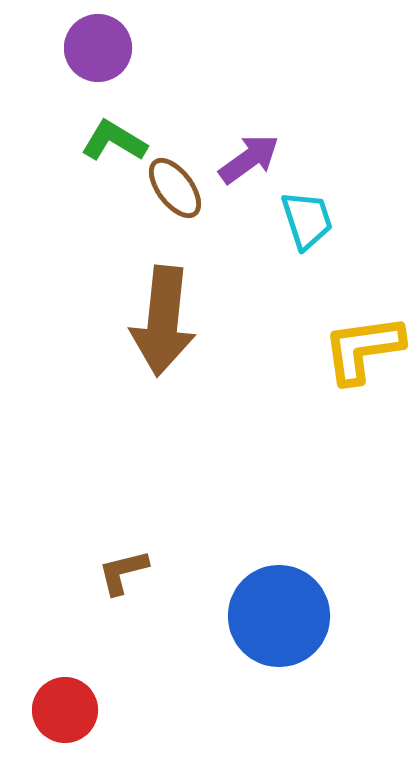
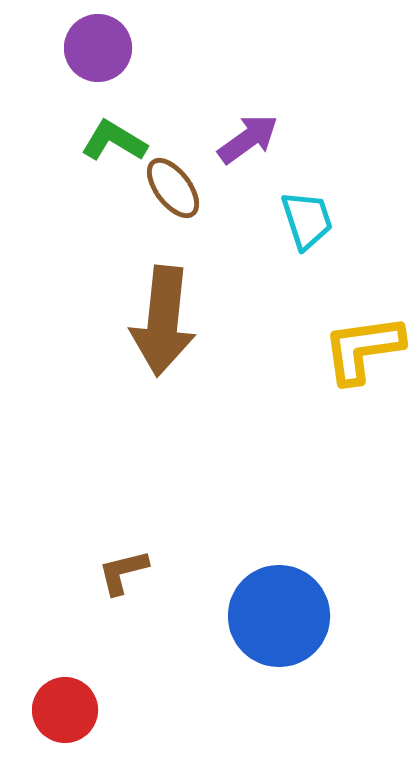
purple arrow: moved 1 px left, 20 px up
brown ellipse: moved 2 px left
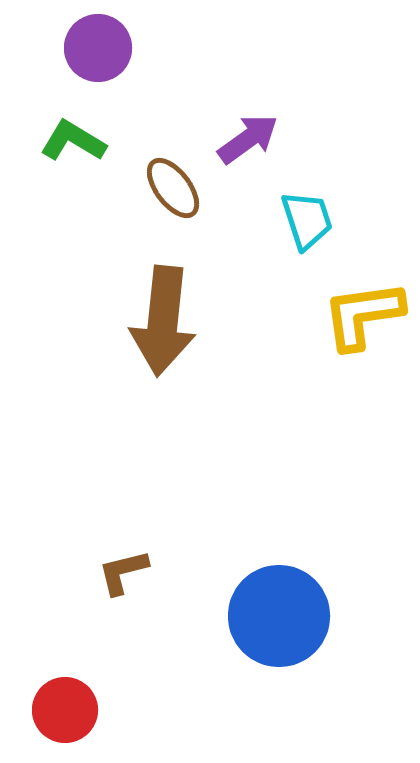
green L-shape: moved 41 px left
yellow L-shape: moved 34 px up
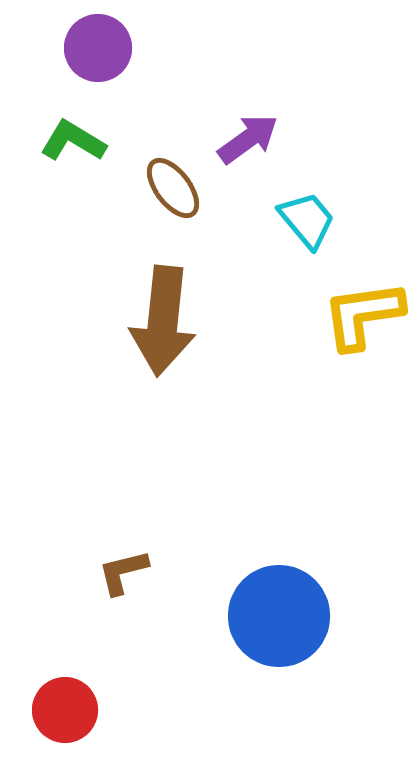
cyan trapezoid: rotated 22 degrees counterclockwise
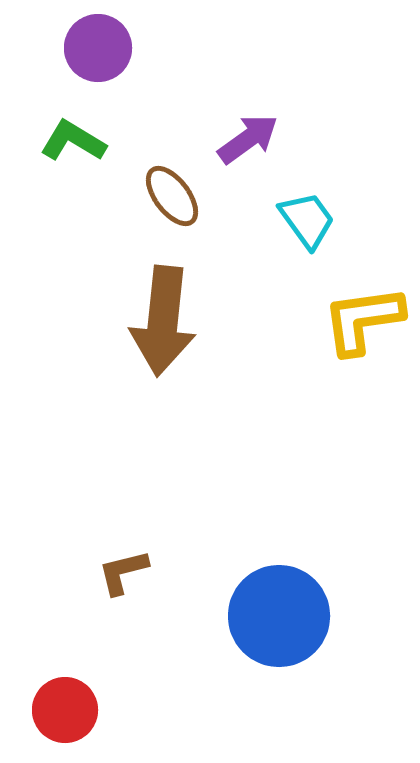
brown ellipse: moved 1 px left, 8 px down
cyan trapezoid: rotated 4 degrees clockwise
yellow L-shape: moved 5 px down
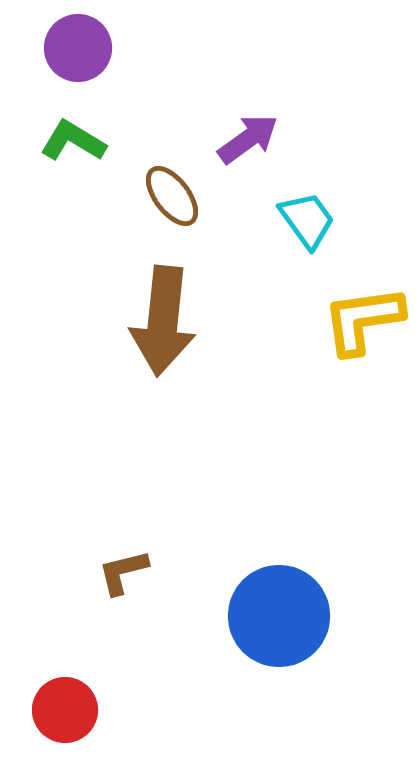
purple circle: moved 20 px left
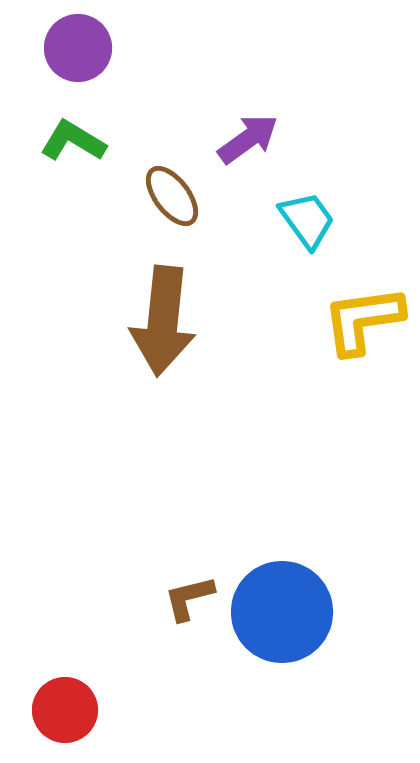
brown L-shape: moved 66 px right, 26 px down
blue circle: moved 3 px right, 4 px up
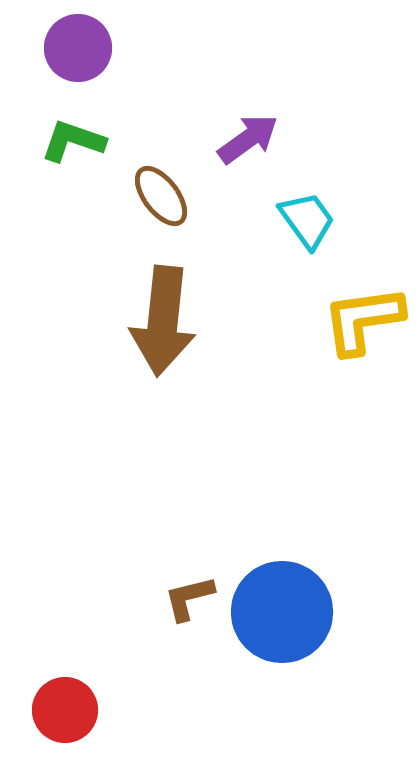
green L-shape: rotated 12 degrees counterclockwise
brown ellipse: moved 11 px left
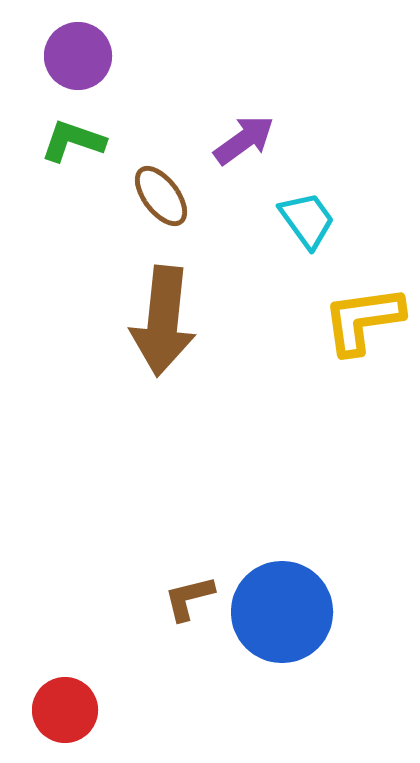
purple circle: moved 8 px down
purple arrow: moved 4 px left, 1 px down
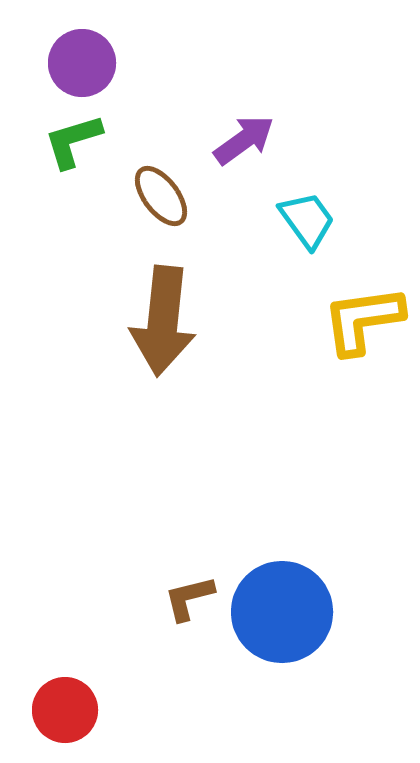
purple circle: moved 4 px right, 7 px down
green L-shape: rotated 36 degrees counterclockwise
